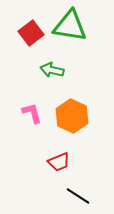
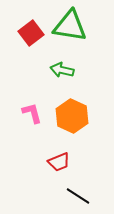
green arrow: moved 10 px right
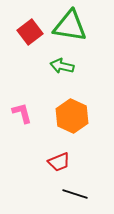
red square: moved 1 px left, 1 px up
green arrow: moved 4 px up
pink L-shape: moved 10 px left
black line: moved 3 px left, 2 px up; rotated 15 degrees counterclockwise
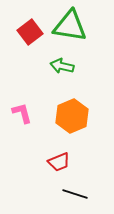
orange hexagon: rotated 12 degrees clockwise
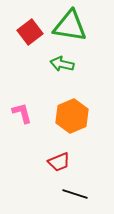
green arrow: moved 2 px up
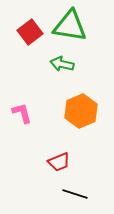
orange hexagon: moved 9 px right, 5 px up
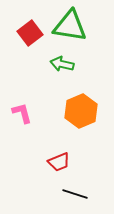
red square: moved 1 px down
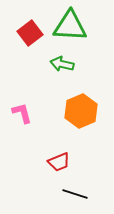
green triangle: rotated 6 degrees counterclockwise
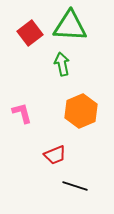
green arrow: rotated 65 degrees clockwise
red trapezoid: moved 4 px left, 7 px up
black line: moved 8 px up
